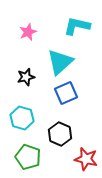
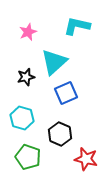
cyan triangle: moved 6 px left
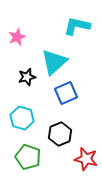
pink star: moved 11 px left, 5 px down
black star: moved 1 px right
black hexagon: rotated 15 degrees clockwise
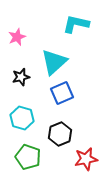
cyan L-shape: moved 1 px left, 2 px up
black star: moved 6 px left
blue square: moved 4 px left
red star: rotated 25 degrees counterclockwise
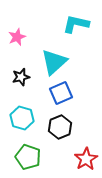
blue square: moved 1 px left
black hexagon: moved 7 px up
red star: rotated 20 degrees counterclockwise
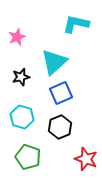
cyan hexagon: moved 1 px up
red star: rotated 20 degrees counterclockwise
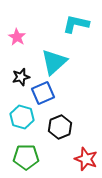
pink star: rotated 18 degrees counterclockwise
blue square: moved 18 px left
green pentagon: moved 2 px left; rotated 20 degrees counterclockwise
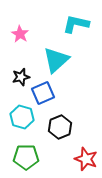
pink star: moved 3 px right, 3 px up
cyan triangle: moved 2 px right, 2 px up
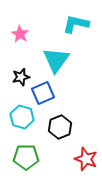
cyan triangle: rotated 12 degrees counterclockwise
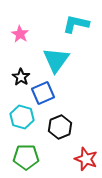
black star: rotated 24 degrees counterclockwise
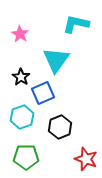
cyan hexagon: rotated 25 degrees clockwise
